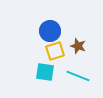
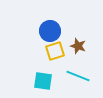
cyan square: moved 2 px left, 9 px down
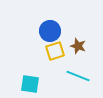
cyan square: moved 13 px left, 3 px down
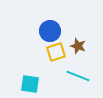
yellow square: moved 1 px right, 1 px down
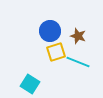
brown star: moved 10 px up
cyan line: moved 14 px up
cyan square: rotated 24 degrees clockwise
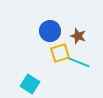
yellow square: moved 4 px right, 1 px down
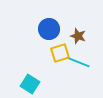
blue circle: moved 1 px left, 2 px up
